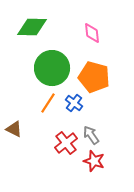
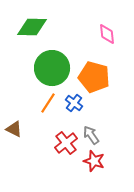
pink diamond: moved 15 px right, 1 px down
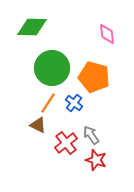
brown triangle: moved 24 px right, 4 px up
red star: moved 2 px right, 1 px up
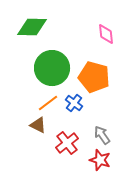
pink diamond: moved 1 px left
orange line: rotated 20 degrees clockwise
gray arrow: moved 11 px right
red cross: moved 1 px right
red star: moved 4 px right
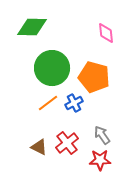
pink diamond: moved 1 px up
blue cross: rotated 24 degrees clockwise
brown triangle: moved 1 px right, 22 px down
red star: rotated 20 degrees counterclockwise
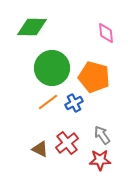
orange line: moved 1 px up
brown triangle: moved 1 px right, 2 px down
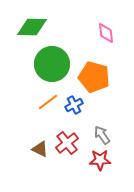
green circle: moved 4 px up
blue cross: moved 2 px down
